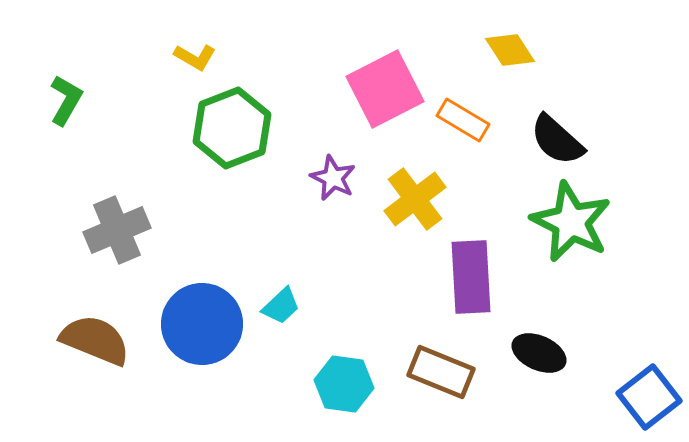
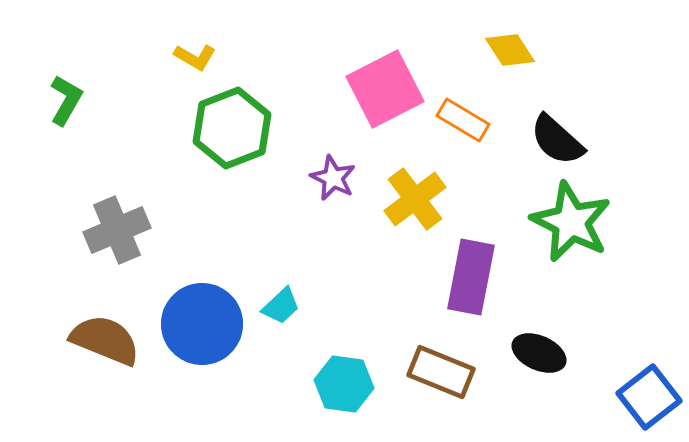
purple rectangle: rotated 14 degrees clockwise
brown semicircle: moved 10 px right
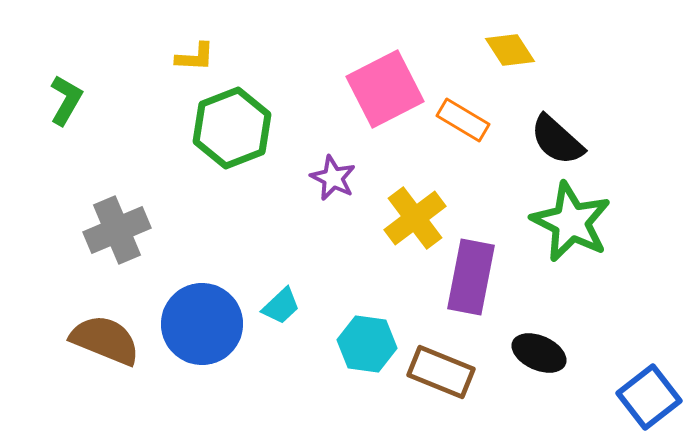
yellow L-shape: rotated 27 degrees counterclockwise
yellow cross: moved 19 px down
cyan hexagon: moved 23 px right, 40 px up
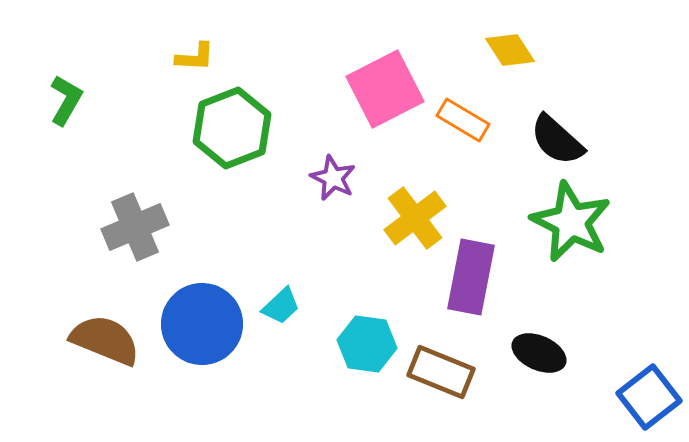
gray cross: moved 18 px right, 3 px up
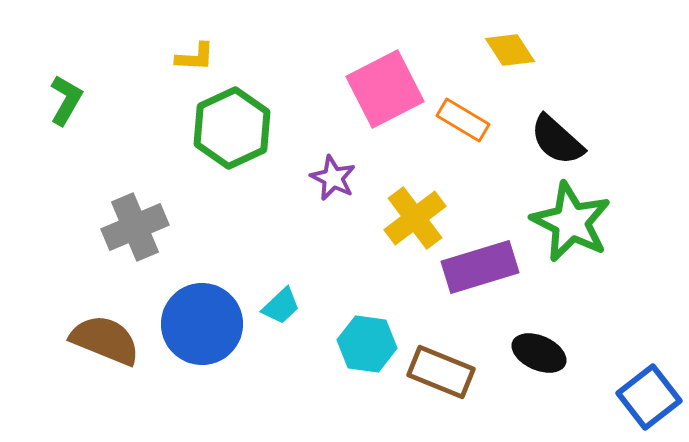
green hexagon: rotated 4 degrees counterclockwise
purple rectangle: moved 9 px right, 10 px up; rotated 62 degrees clockwise
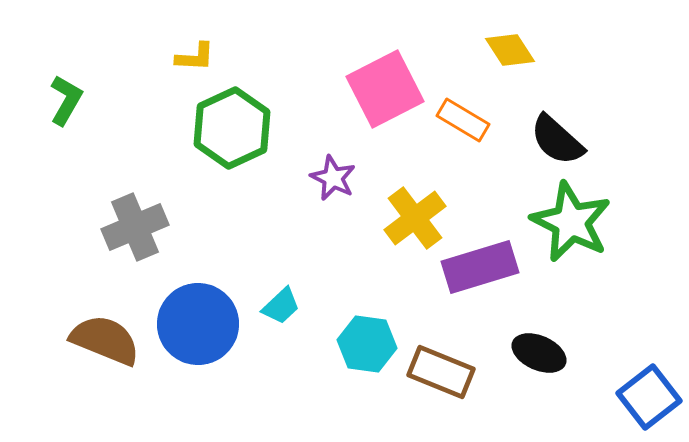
blue circle: moved 4 px left
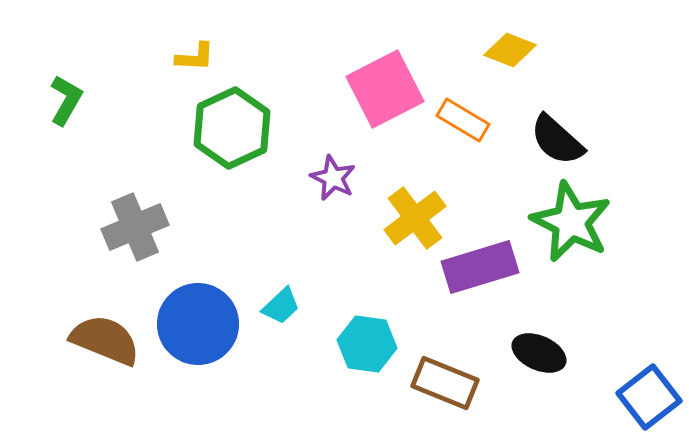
yellow diamond: rotated 36 degrees counterclockwise
brown rectangle: moved 4 px right, 11 px down
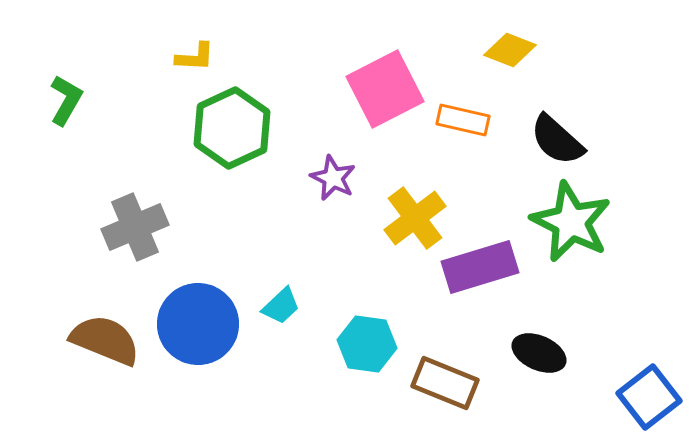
orange rectangle: rotated 18 degrees counterclockwise
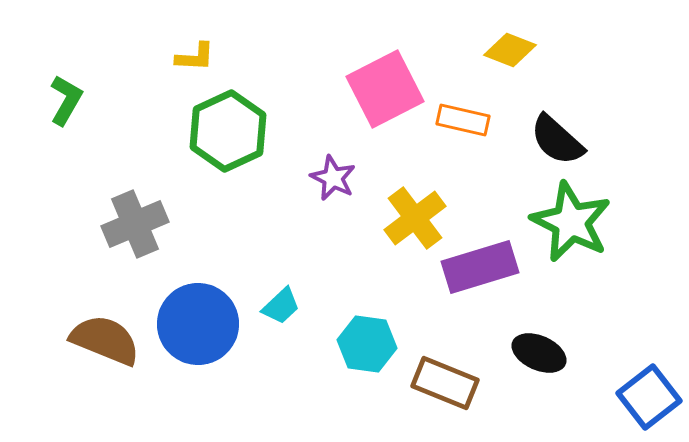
green hexagon: moved 4 px left, 3 px down
gray cross: moved 3 px up
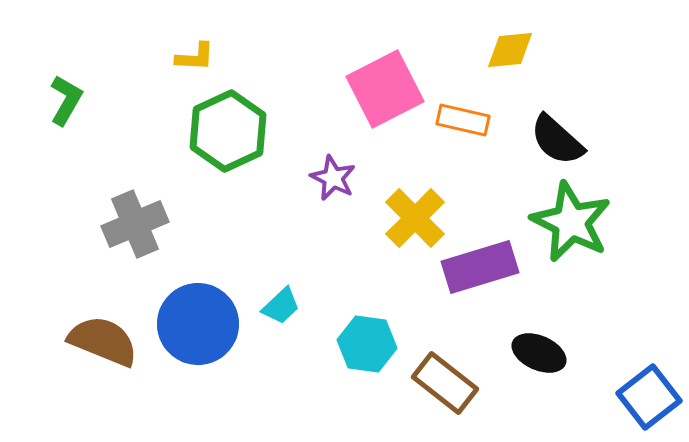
yellow diamond: rotated 27 degrees counterclockwise
yellow cross: rotated 8 degrees counterclockwise
brown semicircle: moved 2 px left, 1 px down
brown rectangle: rotated 16 degrees clockwise
